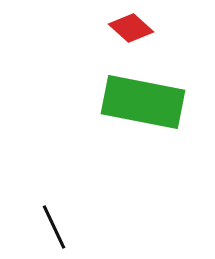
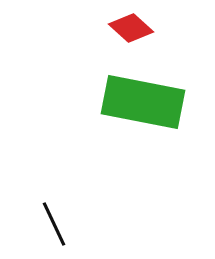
black line: moved 3 px up
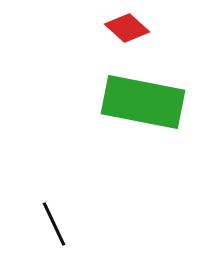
red diamond: moved 4 px left
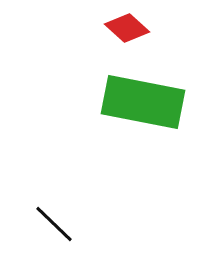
black line: rotated 21 degrees counterclockwise
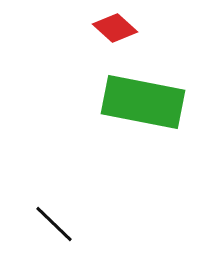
red diamond: moved 12 px left
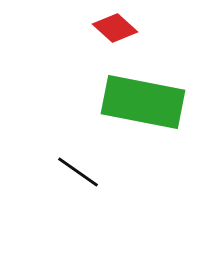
black line: moved 24 px right, 52 px up; rotated 9 degrees counterclockwise
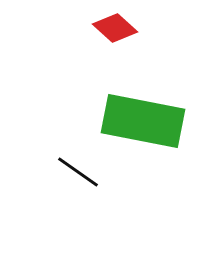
green rectangle: moved 19 px down
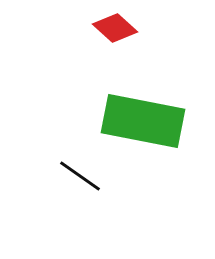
black line: moved 2 px right, 4 px down
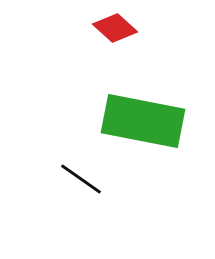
black line: moved 1 px right, 3 px down
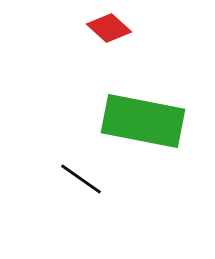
red diamond: moved 6 px left
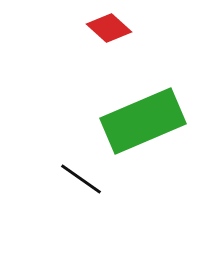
green rectangle: rotated 34 degrees counterclockwise
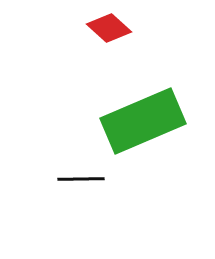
black line: rotated 36 degrees counterclockwise
